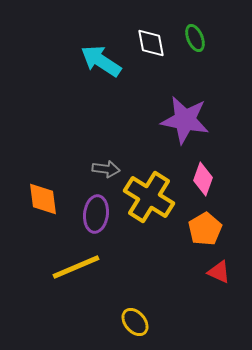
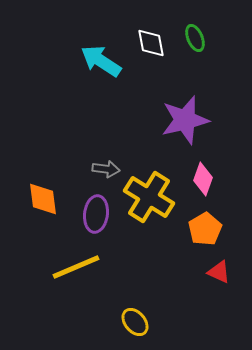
purple star: rotated 24 degrees counterclockwise
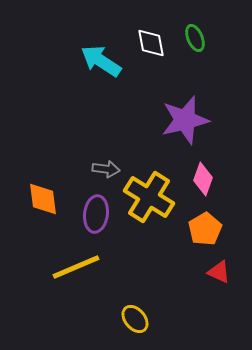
yellow ellipse: moved 3 px up
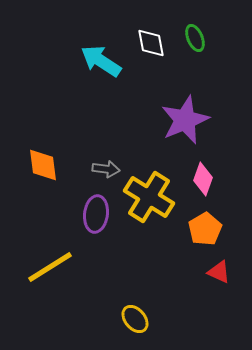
purple star: rotated 9 degrees counterclockwise
orange diamond: moved 34 px up
yellow line: moved 26 px left; rotated 9 degrees counterclockwise
